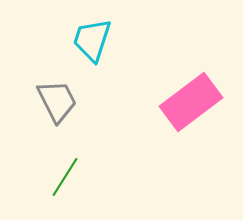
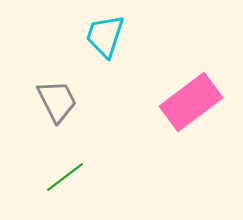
cyan trapezoid: moved 13 px right, 4 px up
green line: rotated 21 degrees clockwise
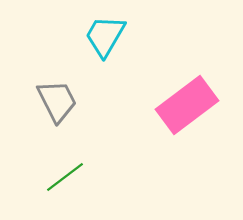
cyan trapezoid: rotated 12 degrees clockwise
pink rectangle: moved 4 px left, 3 px down
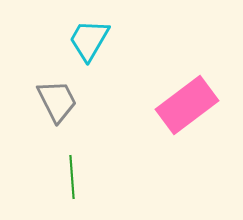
cyan trapezoid: moved 16 px left, 4 px down
green line: moved 7 px right; rotated 57 degrees counterclockwise
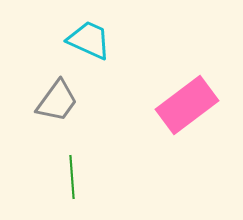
cyan trapezoid: rotated 84 degrees clockwise
gray trapezoid: rotated 63 degrees clockwise
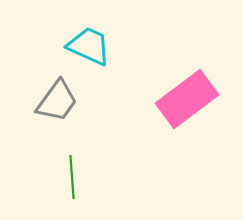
cyan trapezoid: moved 6 px down
pink rectangle: moved 6 px up
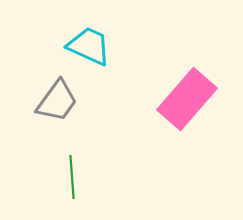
pink rectangle: rotated 12 degrees counterclockwise
